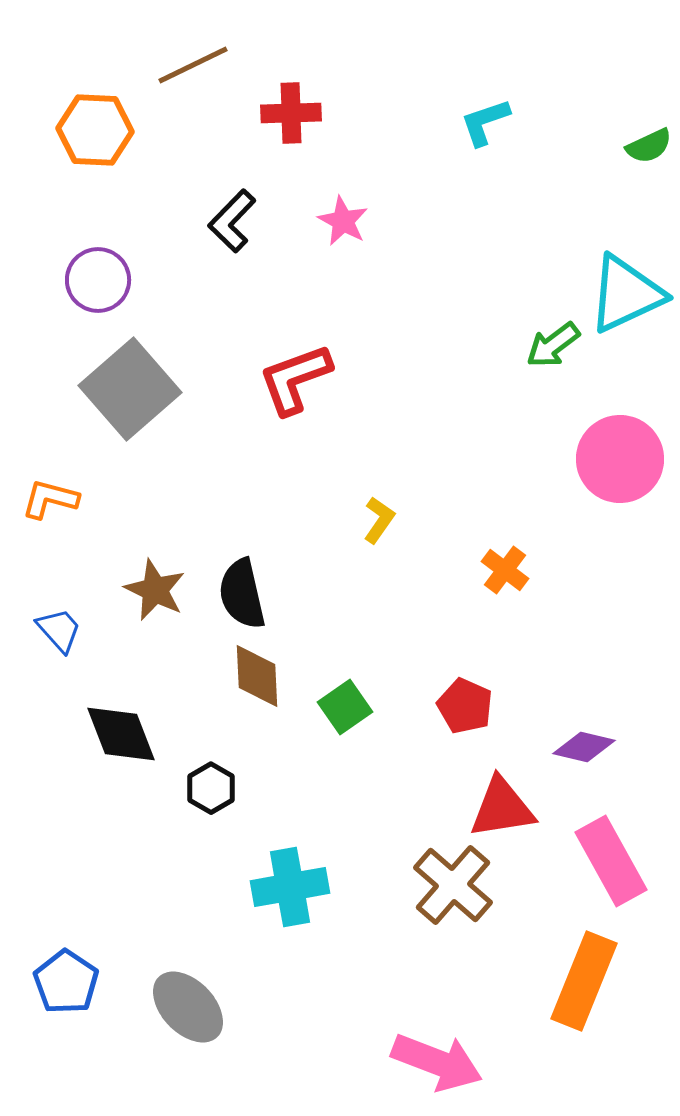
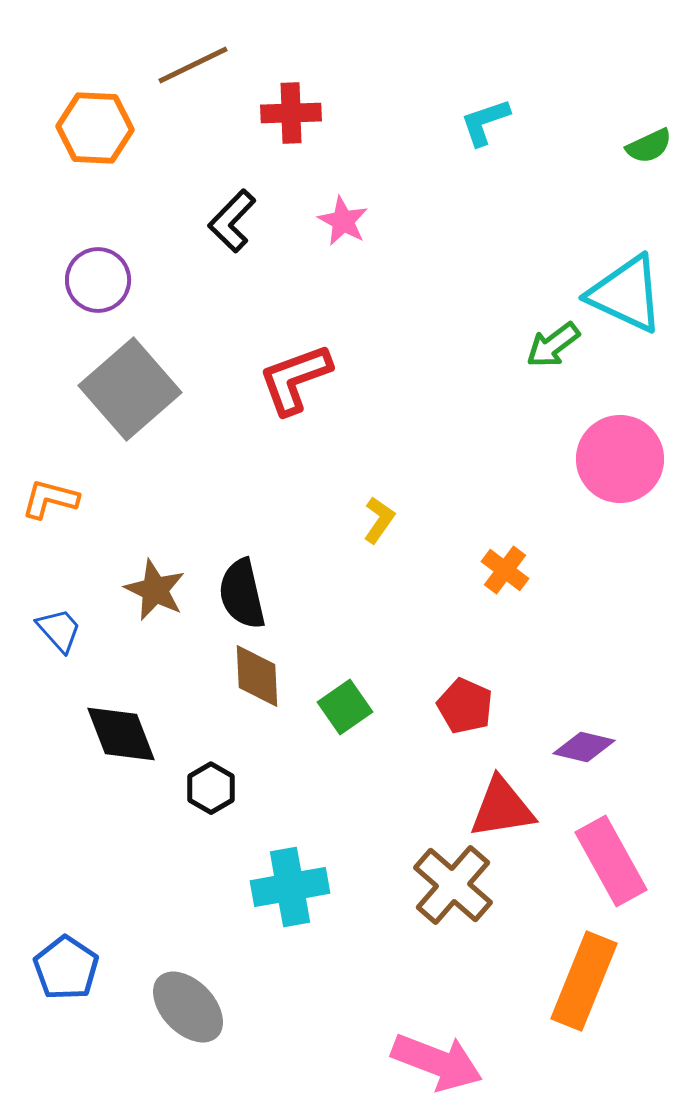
orange hexagon: moved 2 px up
cyan triangle: rotated 50 degrees clockwise
blue pentagon: moved 14 px up
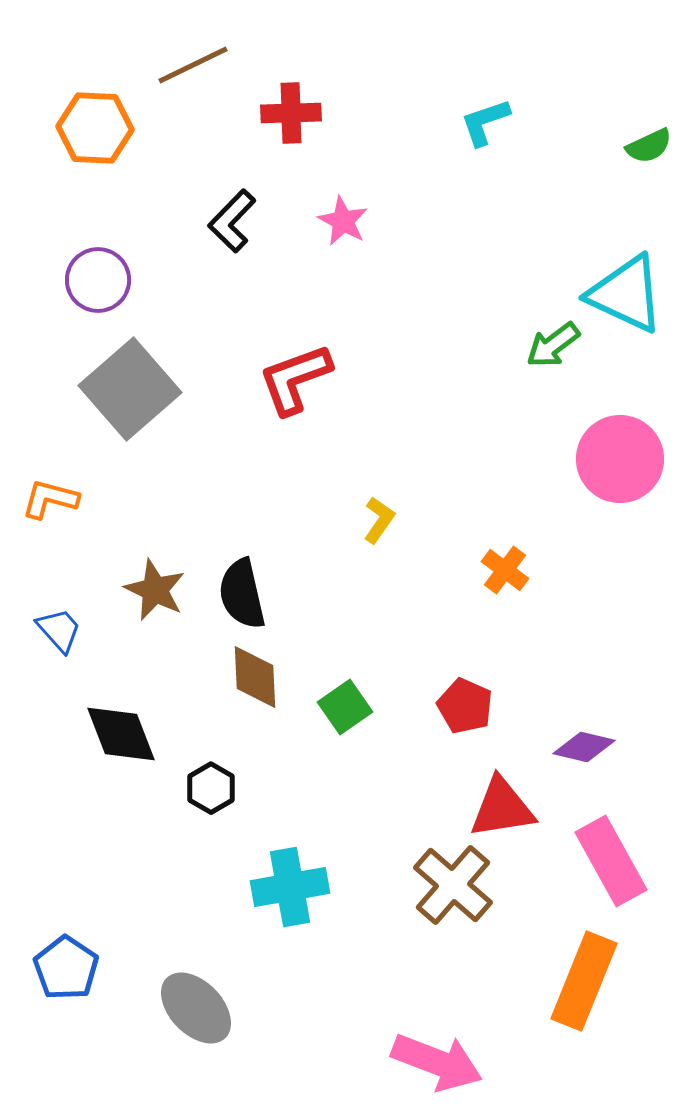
brown diamond: moved 2 px left, 1 px down
gray ellipse: moved 8 px right, 1 px down
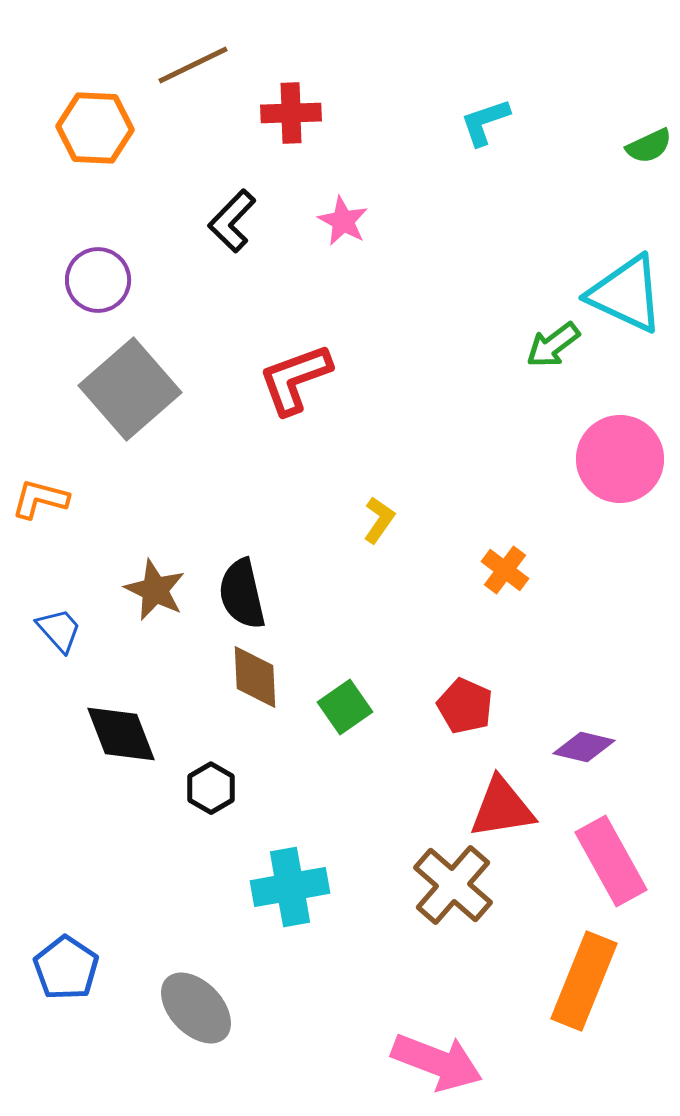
orange L-shape: moved 10 px left
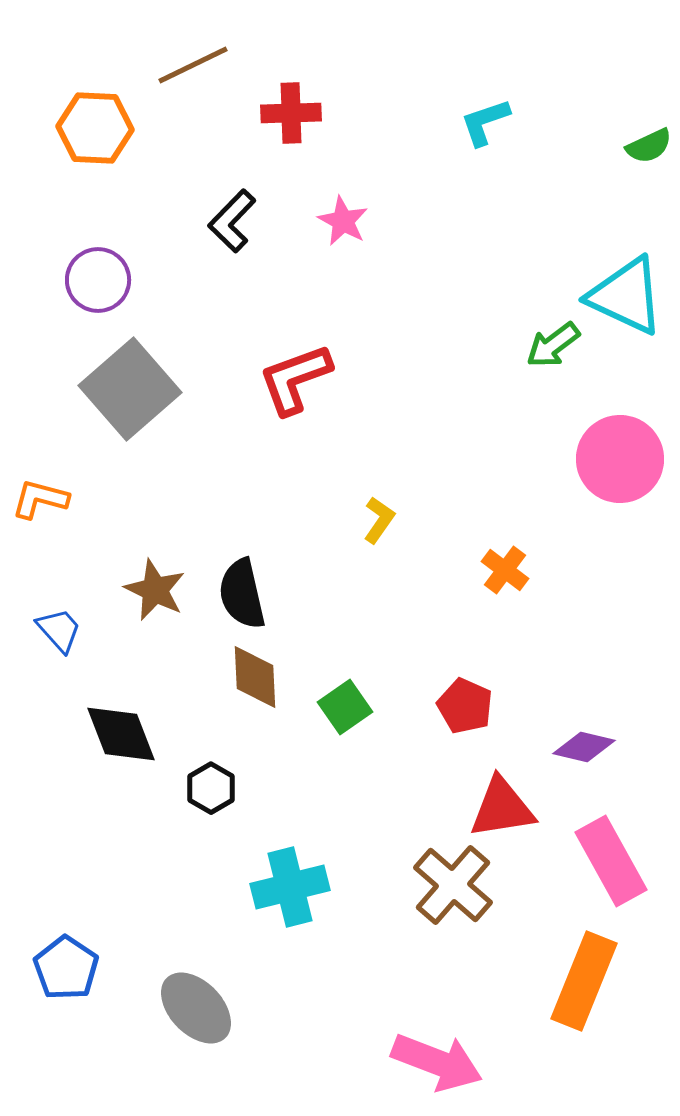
cyan triangle: moved 2 px down
cyan cross: rotated 4 degrees counterclockwise
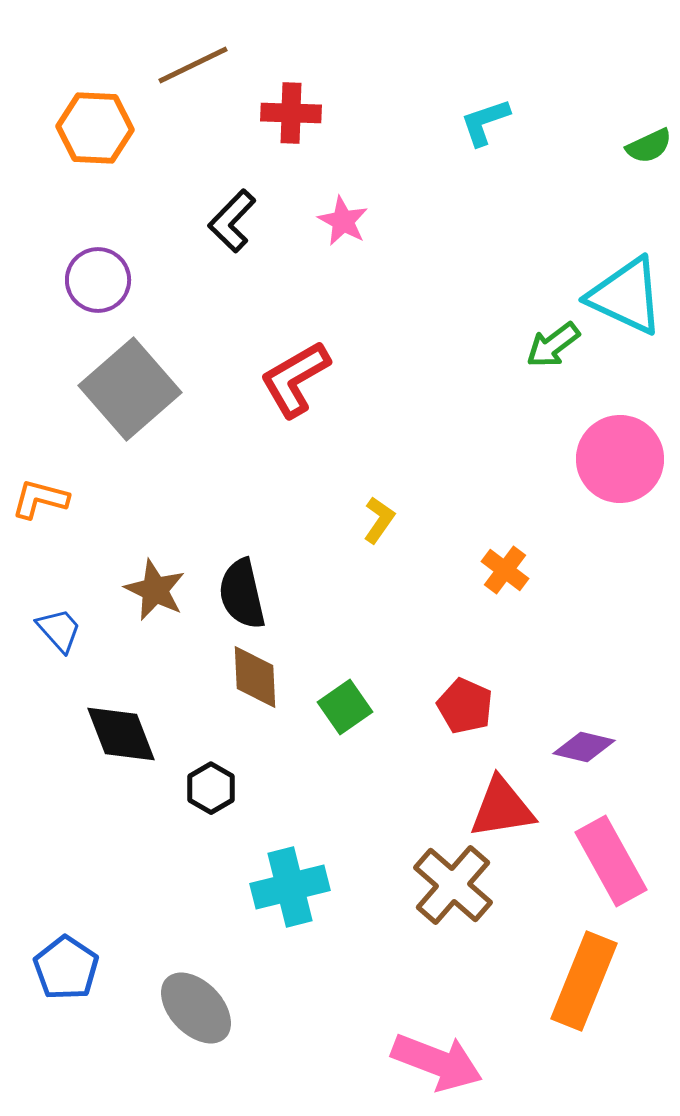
red cross: rotated 4 degrees clockwise
red L-shape: rotated 10 degrees counterclockwise
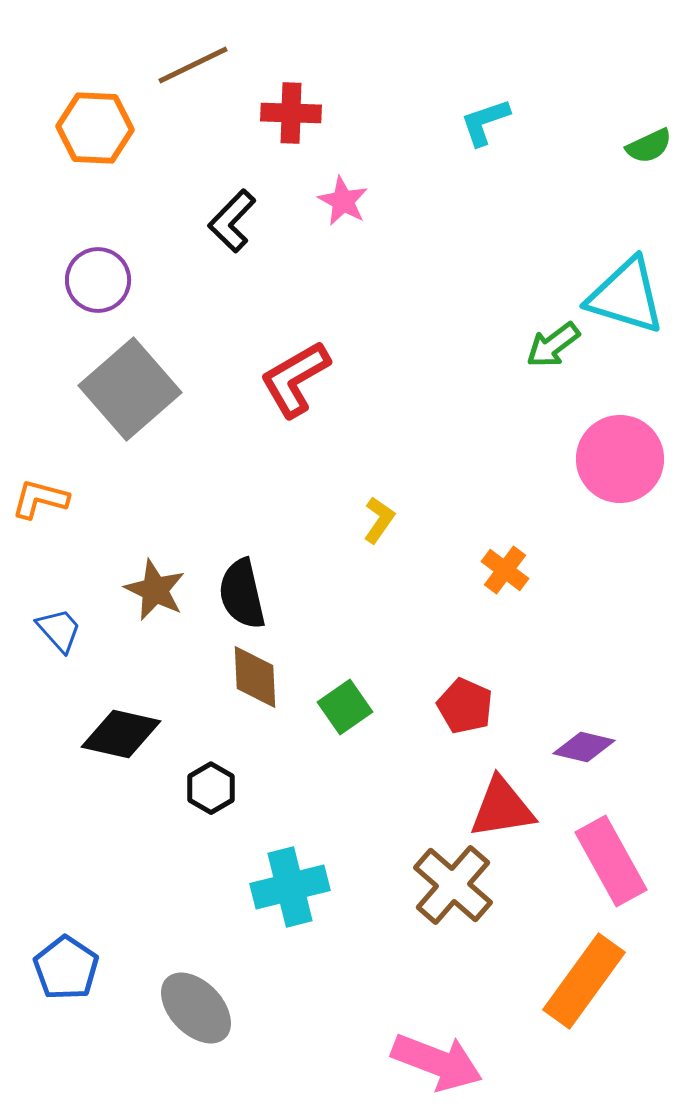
pink star: moved 20 px up
cyan triangle: rotated 8 degrees counterclockwise
black diamond: rotated 56 degrees counterclockwise
orange rectangle: rotated 14 degrees clockwise
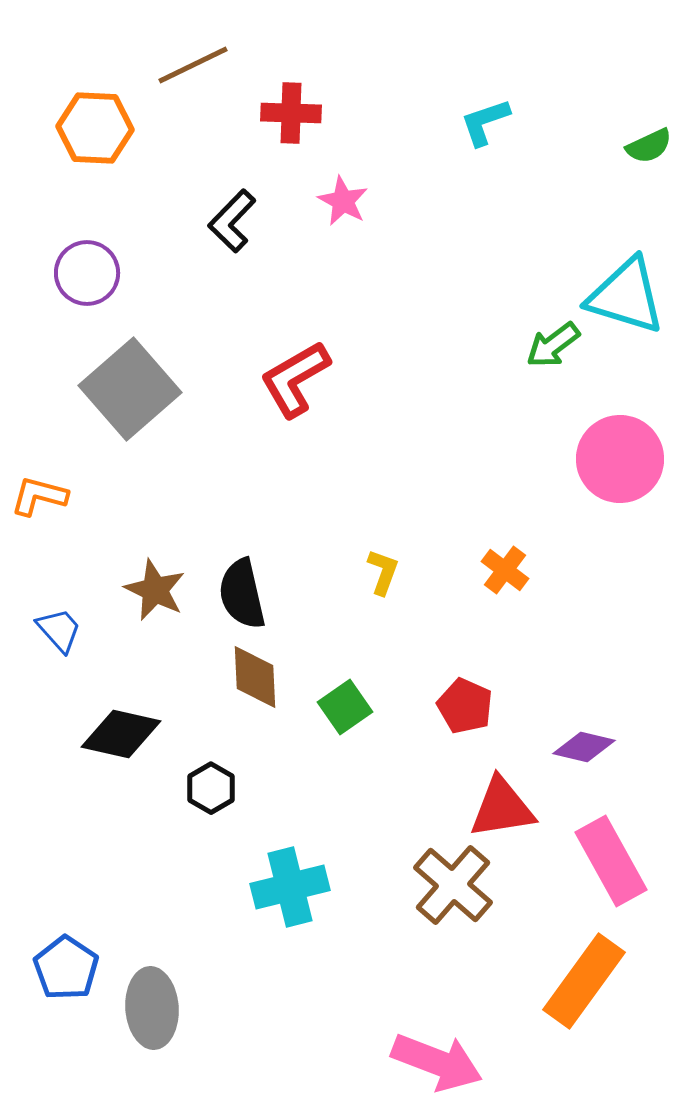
purple circle: moved 11 px left, 7 px up
orange L-shape: moved 1 px left, 3 px up
yellow L-shape: moved 4 px right, 52 px down; rotated 15 degrees counterclockwise
gray ellipse: moved 44 px left; rotated 40 degrees clockwise
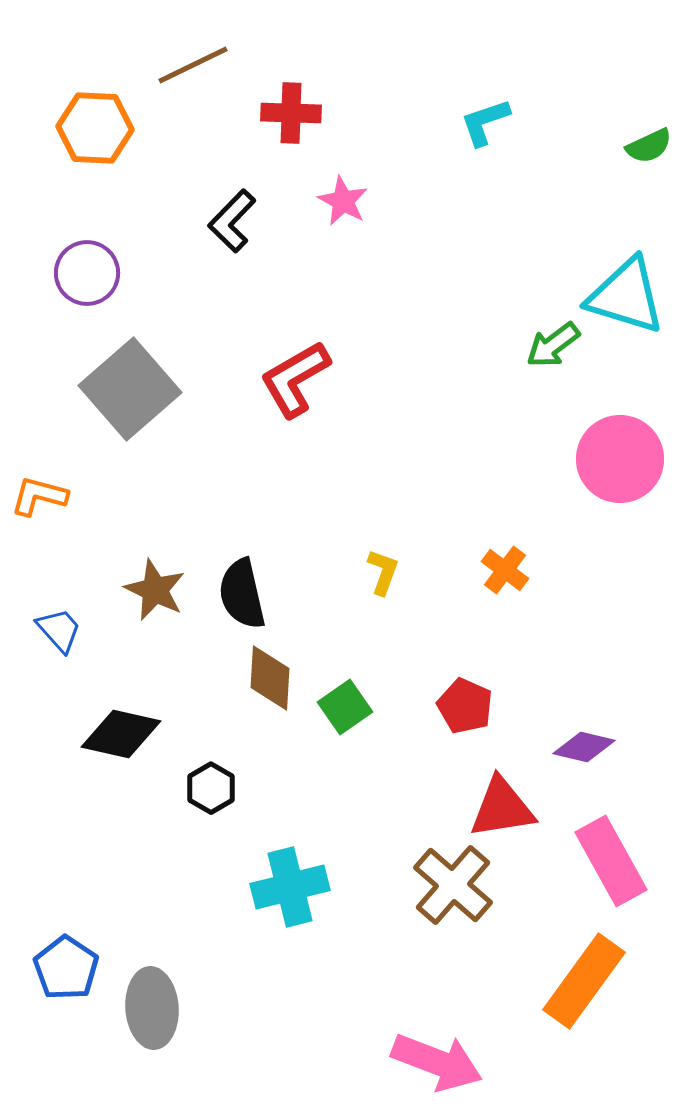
brown diamond: moved 15 px right, 1 px down; rotated 6 degrees clockwise
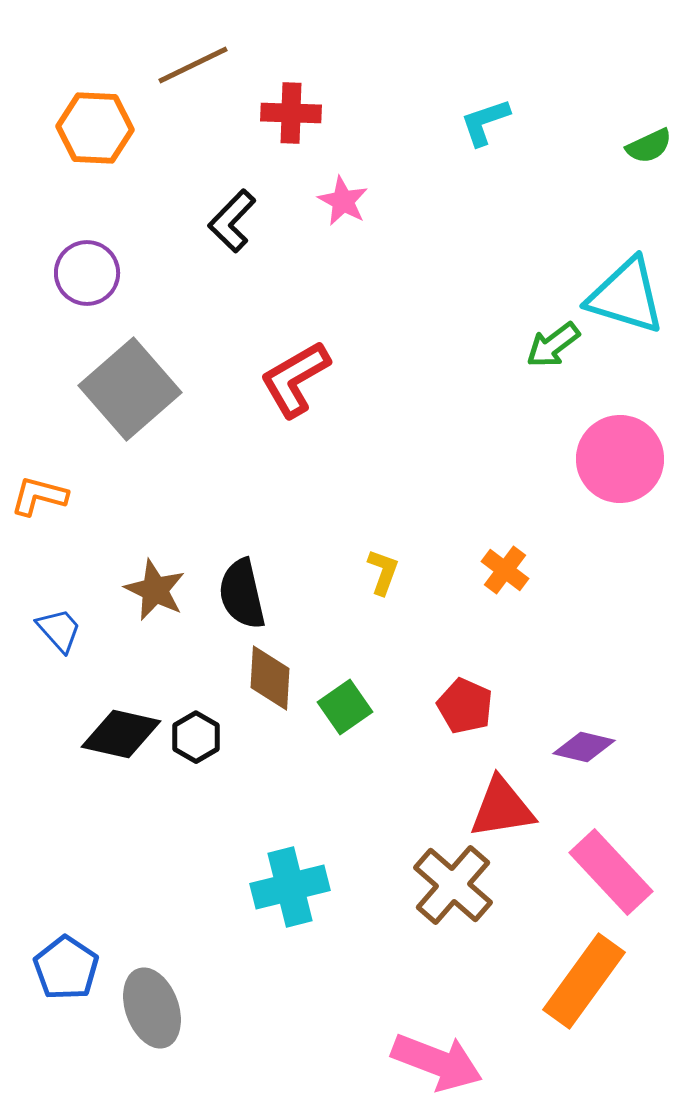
black hexagon: moved 15 px left, 51 px up
pink rectangle: moved 11 px down; rotated 14 degrees counterclockwise
gray ellipse: rotated 16 degrees counterclockwise
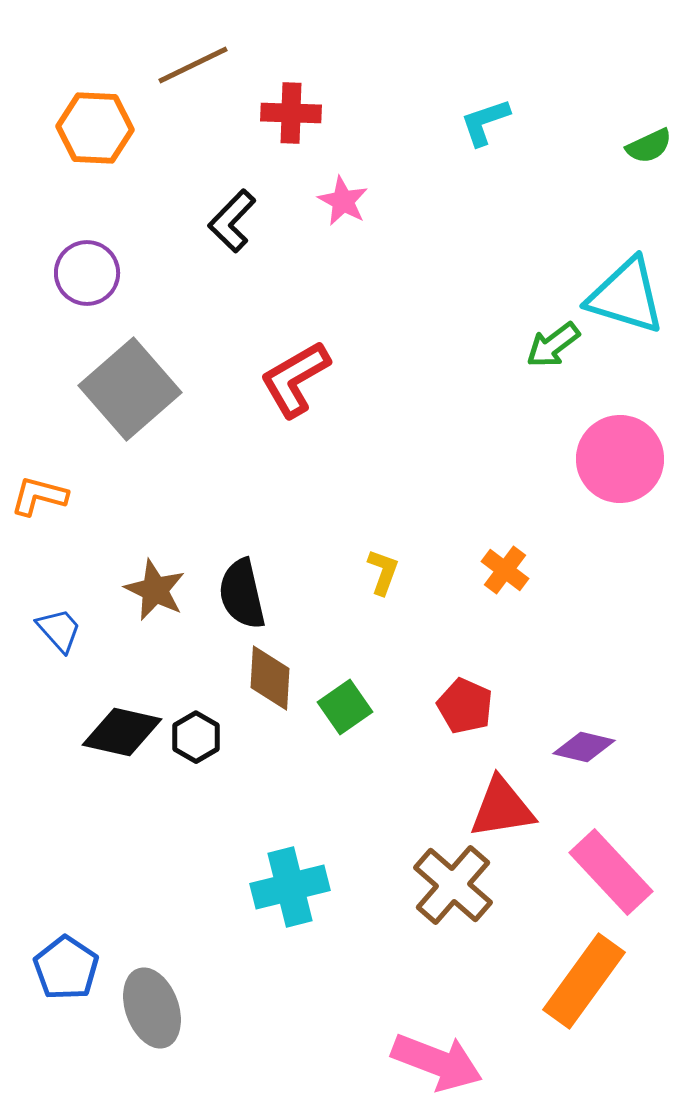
black diamond: moved 1 px right, 2 px up
